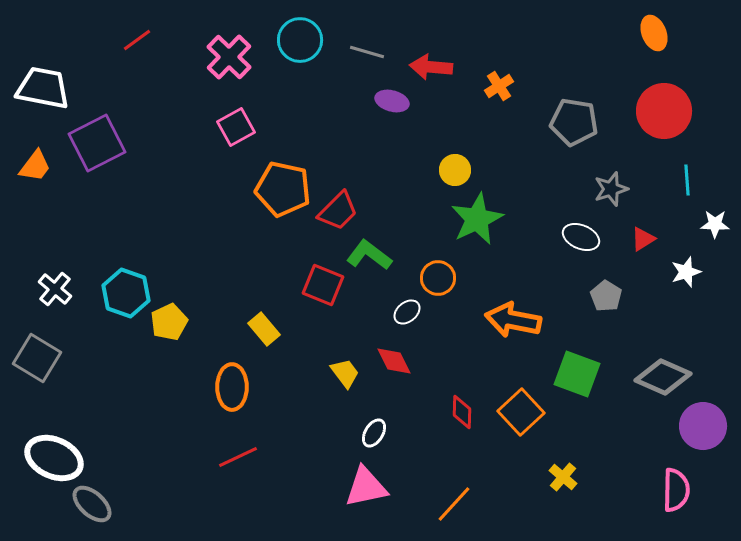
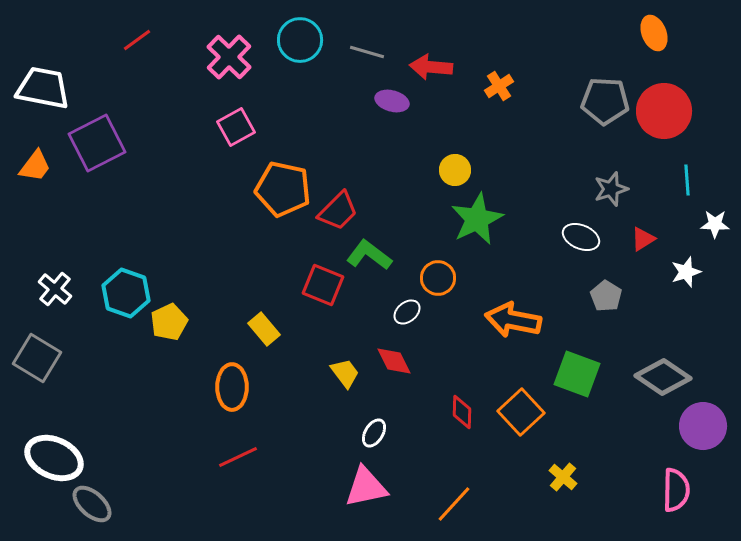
gray pentagon at (574, 122): moved 31 px right, 21 px up; rotated 6 degrees counterclockwise
gray diamond at (663, 377): rotated 10 degrees clockwise
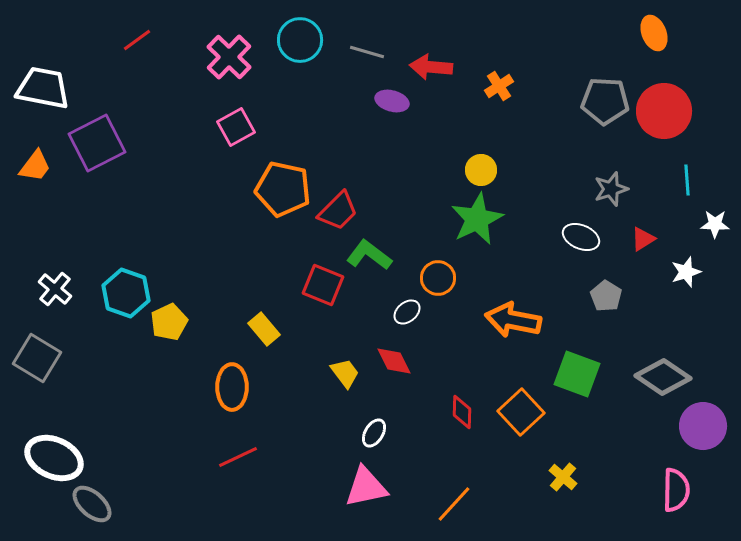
yellow circle at (455, 170): moved 26 px right
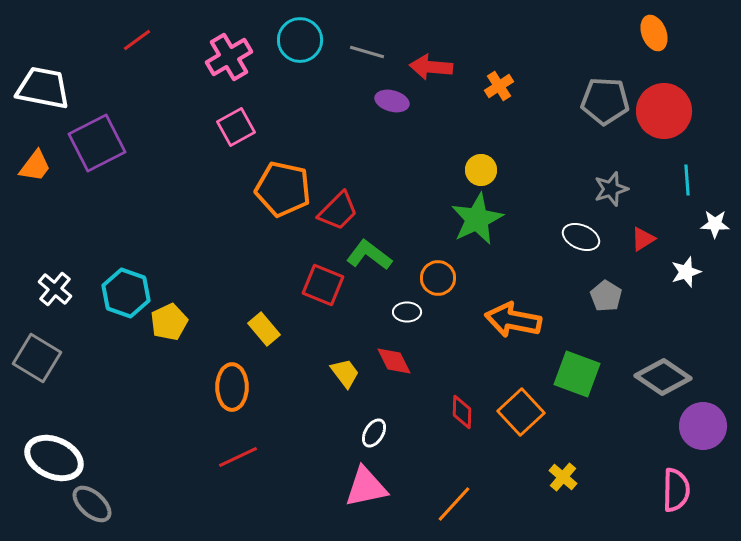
pink cross at (229, 57): rotated 15 degrees clockwise
white ellipse at (407, 312): rotated 40 degrees clockwise
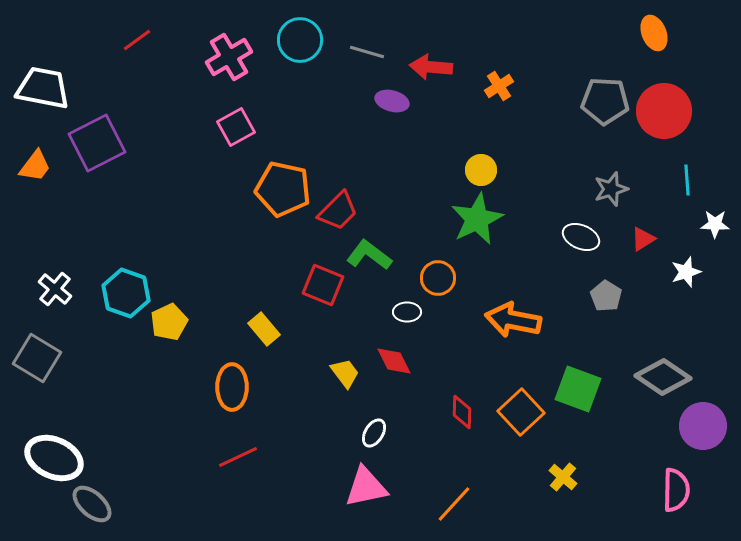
green square at (577, 374): moved 1 px right, 15 px down
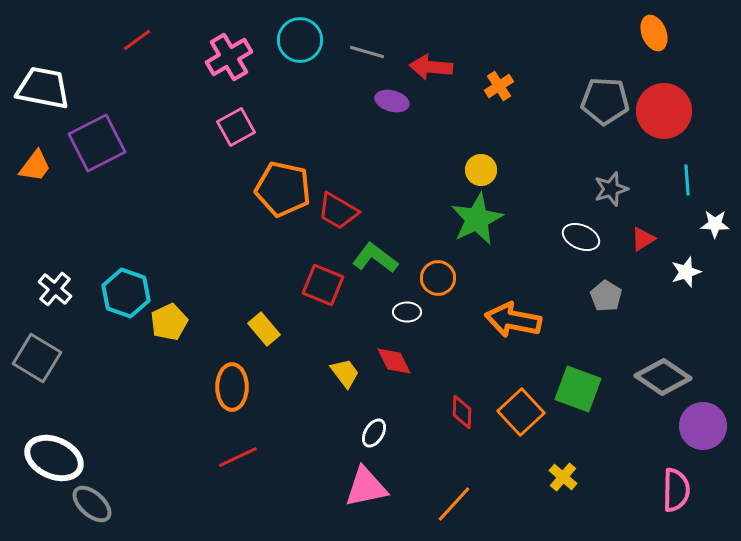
red trapezoid at (338, 211): rotated 75 degrees clockwise
green L-shape at (369, 255): moved 6 px right, 3 px down
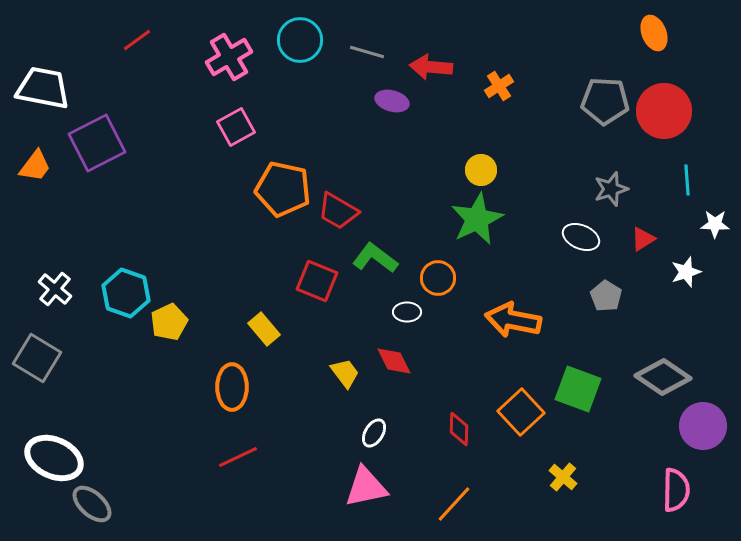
red square at (323, 285): moved 6 px left, 4 px up
red diamond at (462, 412): moved 3 px left, 17 px down
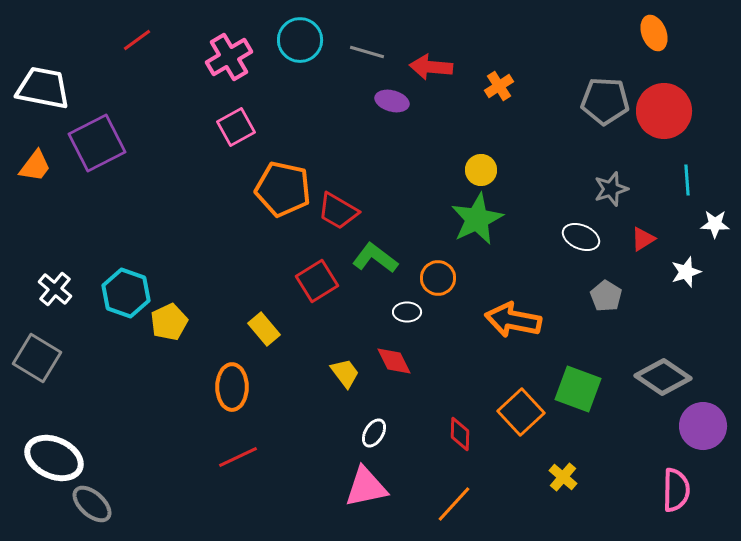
red square at (317, 281): rotated 36 degrees clockwise
red diamond at (459, 429): moved 1 px right, 5 px down
